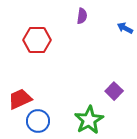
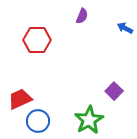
purple semicircle: rotated 14 degrees clockwise
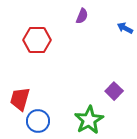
red trapezoid: rotated 50 degrees counterclockwise
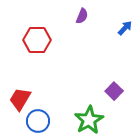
blue arrow: rotated 105 degrees clockwise
red trapezoid: rotated 15 degrees clockwise
